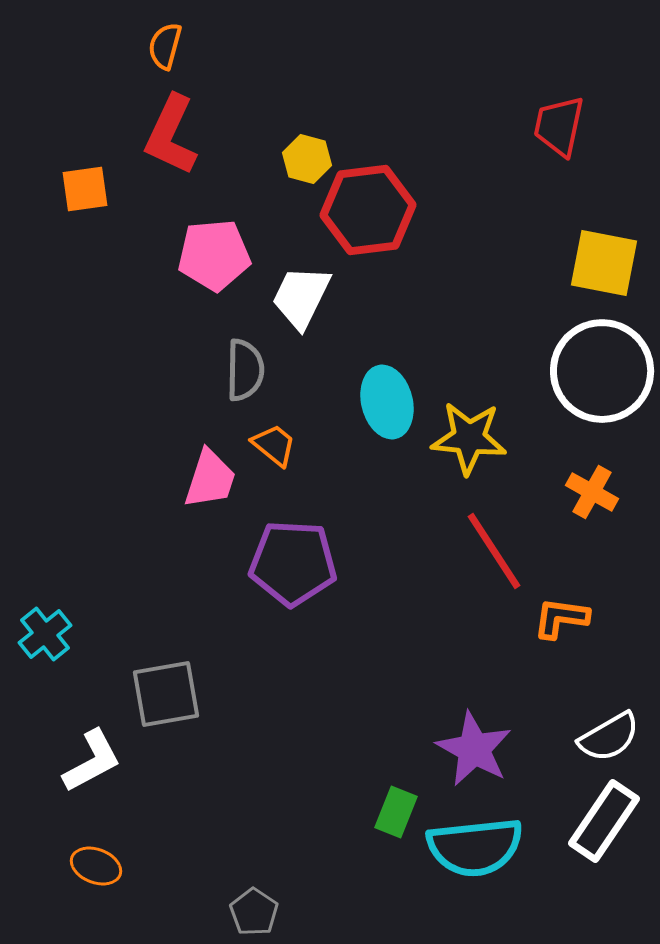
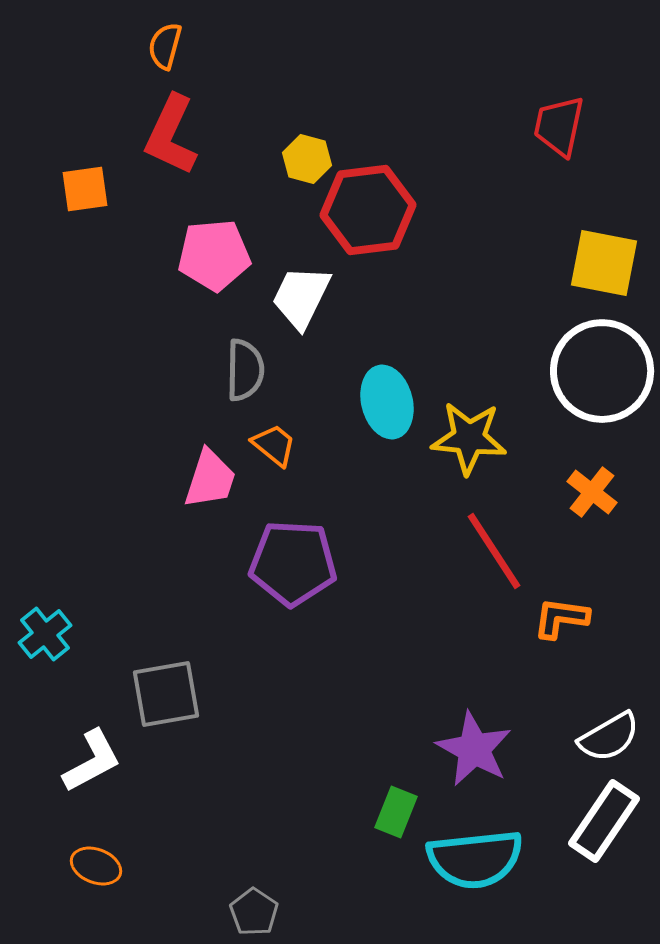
orange cross: rotated 9 degrees clockwise
cyan semicircle: moved 12 px down
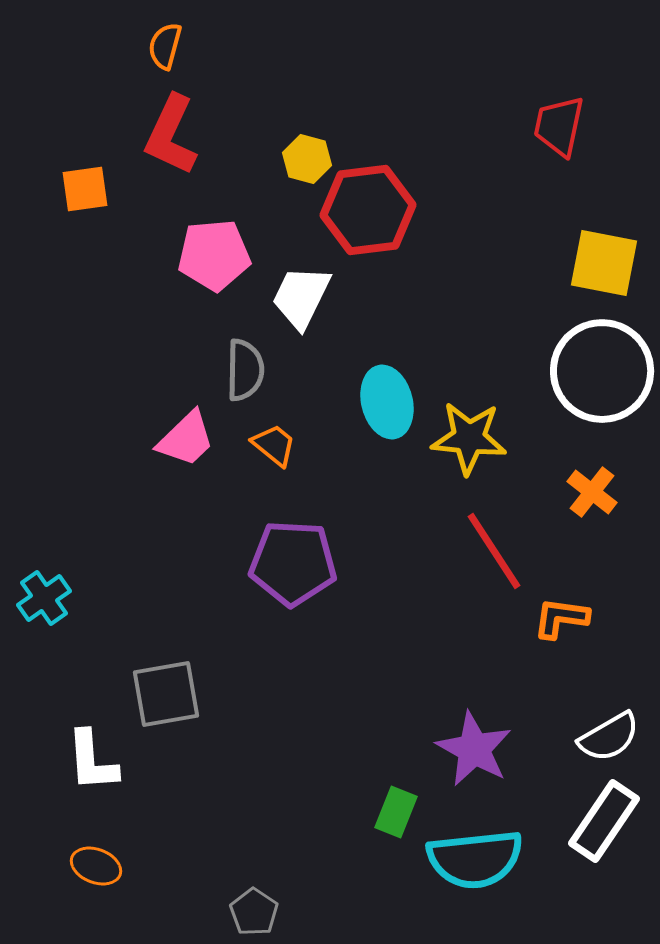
pink trapezoid: moved 24 px left, 40 px up; rotated 28 degrees clockwise
cyan cross: moved 1 px left, 36 px up; rotated 4 degrees clockwise
white L-shape: rotated 114 degrees clockwise
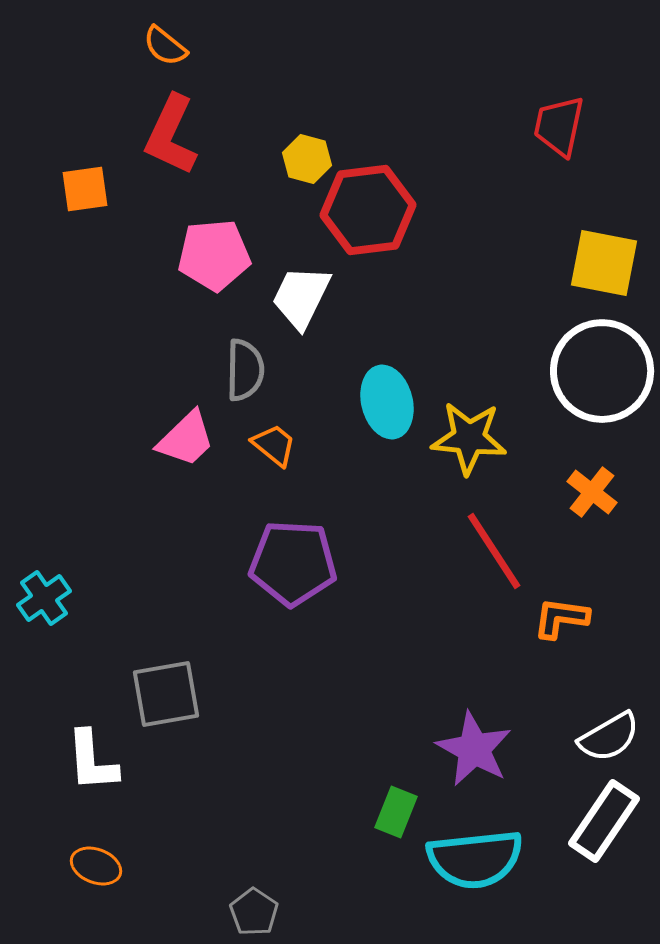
orange semicircle: rotated 66 degrees counterclockwise
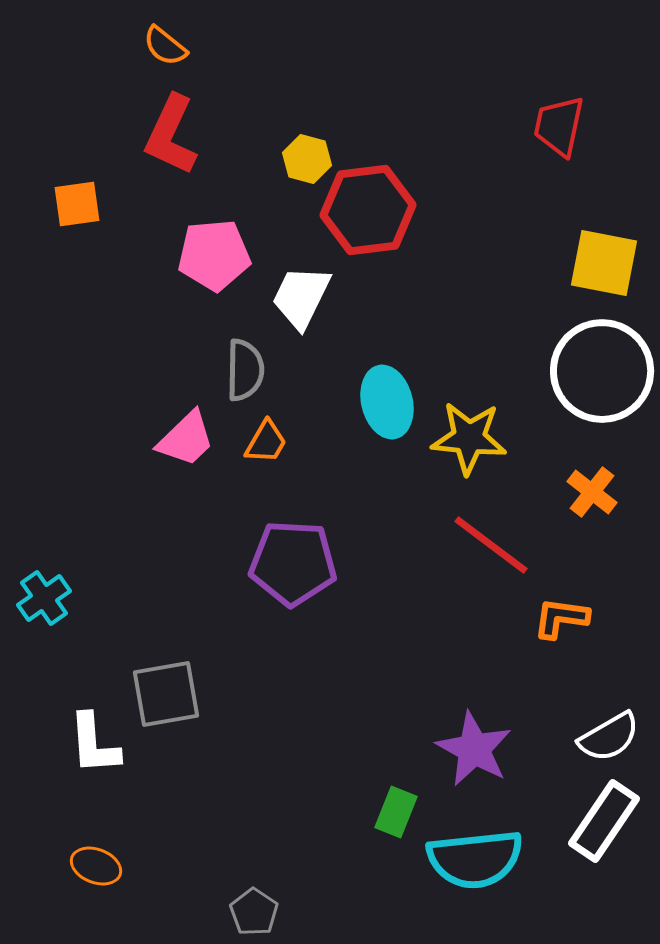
orange square: moved 8 px left, 15 px down
orange trapezoid: moved 8 px left, 3 px up; rotated 81 degrees clockwise
red line: moved 3 px left, 6 px up; rotated 20 degrees counterclockwise
white L-shape: moved 2 px right, 17 px up
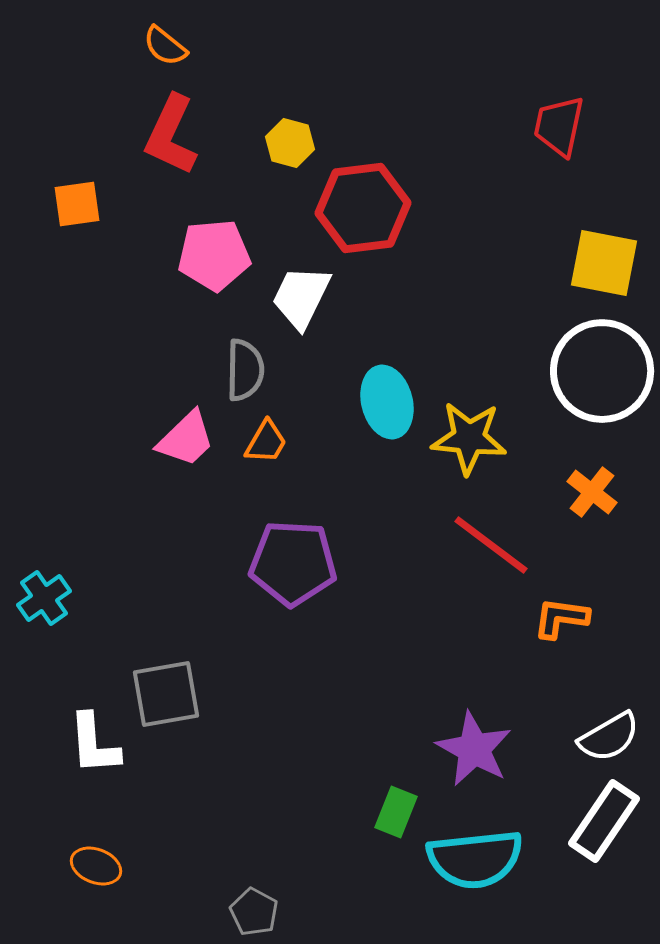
yellow hexagon: moved 17 px left, 16 px up
red hexagon: moved 5 px left, 2 px up
gray pentagon: rotated 6 degrees counterclockwise
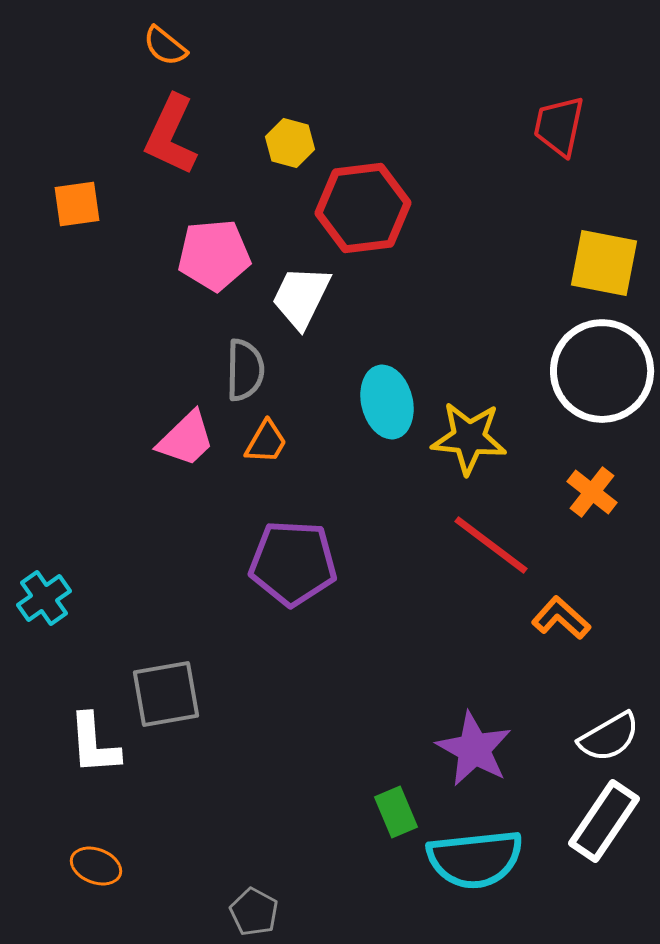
orange L-shape: rotated 34 degrees clockwise
green rectangle: rotated 45 degrees counterclockwise
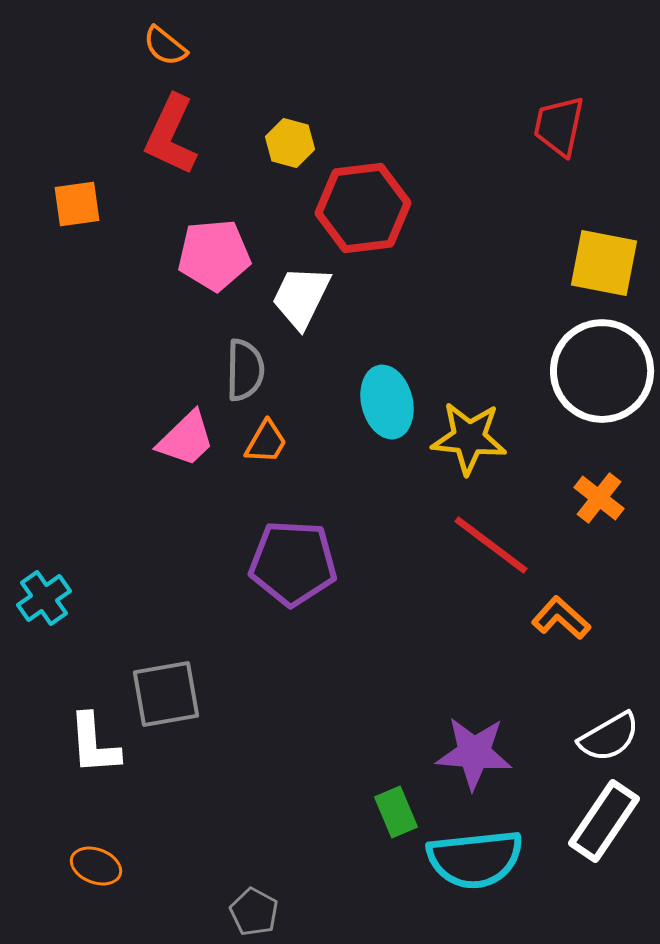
orange cross: moved 7 px right, 6 px down
purple star: moved 4 px down; rotated 24 degrees counterclockwise
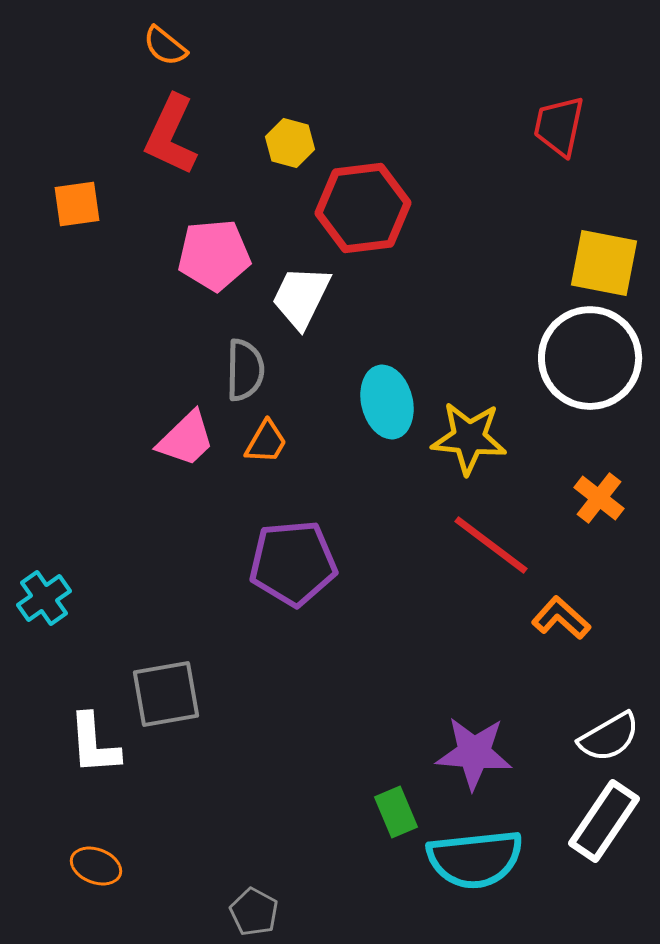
white circle: moved 12 px left, 13 px up
purple pentagon: rotated 8 degrees counterclockwise
